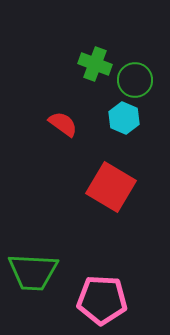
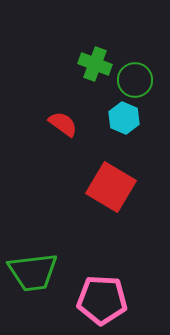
green trapezoid: rotated 10 degrees counterclockwise
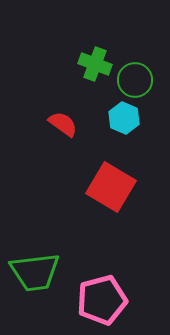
green trapezoid: moved 2 px right
pink pentagon: rotated 18 degrees counterclockwise
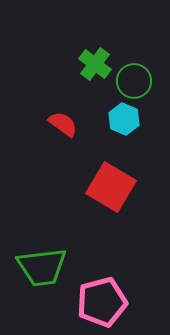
green cross: rotated 16 degrees clockwise
green circle: moved 1 px left, 1 px down
cyan hexagon: moved 1 px down
green trapezoid: moved 7 px right, 5 px up
pink pentagon: moved 2 px down
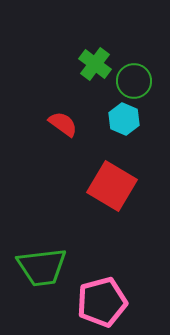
red square: moved 1 px right, 1 px up
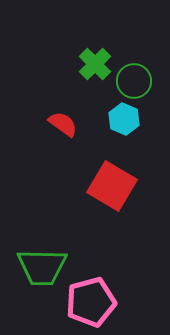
green cross: rotated 8 degrees clockwise
green trapezoid: rotated 8 degrees clockwise
pink pentagon: moved 11 px left
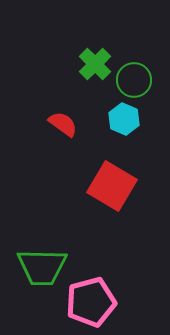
green circle: moved 1 px up
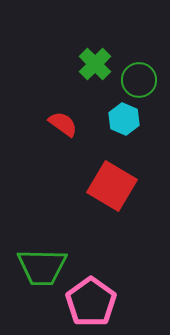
green circle: moved 5 px right
pink pentagon: rotated 21 degrees counterclockwise
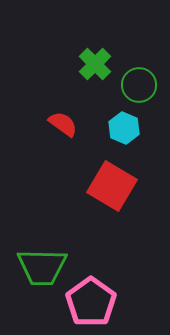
green circle: moved 5 px down
cyan hexagon: moved 9 px down
